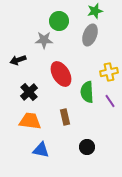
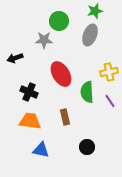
black arrow: moved 3 px left, 2 px up
black cross: rotated 24 degrees counterclockwise
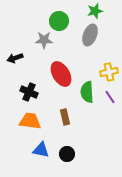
purple line: moved 4 px up
black circle: moved 20 px left, 7 px down
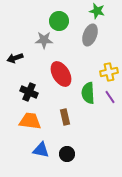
green star: moved 2 px right; rotated 28 degrees clockwise
green semicircle: moved 1 px right, 1 px down
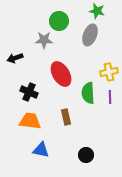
purple line: rotated 32 degrees clockwise
brown rectangle: moved 1 px right
black circle: moved 19 px right, 1 px down
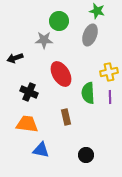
orange trapezoid: moved 3 px left, 3 px down
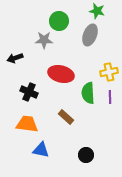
red ellipse: rotated 45 degrees counterclockwise
brown rectangle: rotated 35 degrees counterclockwise
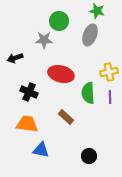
black circle: moved 3 px right, 1 px down
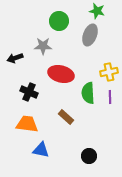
gray star: moved 1 px left, 6 px down
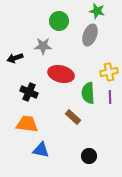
brown rectangle: moved 7 px right
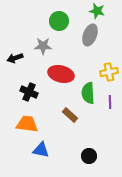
purple line: moved 5 px down
brown rectangle: moved 3 px left, 2 px up
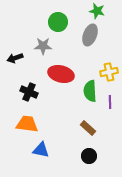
green circle: moved 1 px left, 1 px down
green semicircle: moved 2 px right, 2 px up
brown rectangle: moved 18 px right, 13 px down
